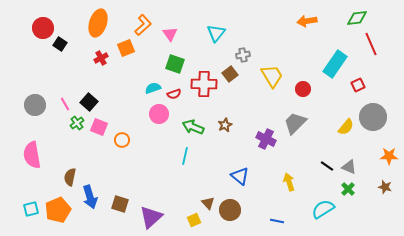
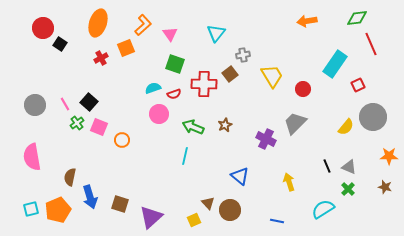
pink semicircle at (32, 155): moved 2 px down
black line at (327, 166): rotated 32 degrees clockwise
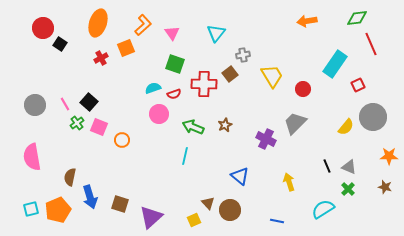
pink triangle at (170, 34): moved 2 px right, 1 px up
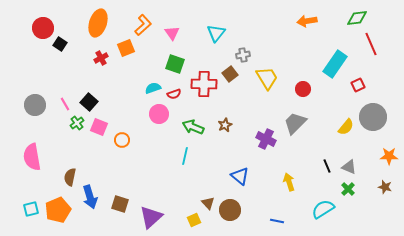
yellow trapezoid at (272, 76): moved 5 px left, 2 px down
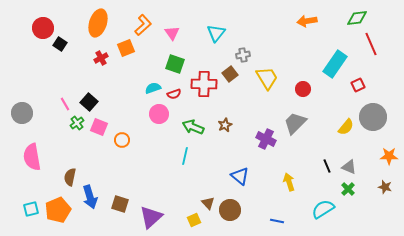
gray circle at (35, 105): moved 13 px left, 8 px down
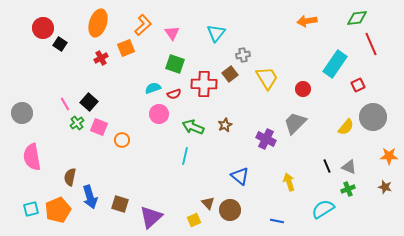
green cross at (348, 189): rotated 24 degrees clockwise
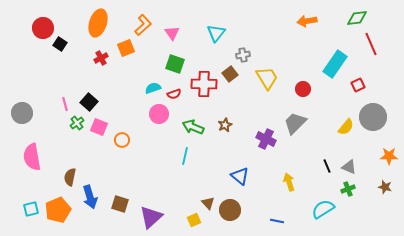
pink line at (65, 104): rotated 16 degrees clockwise
